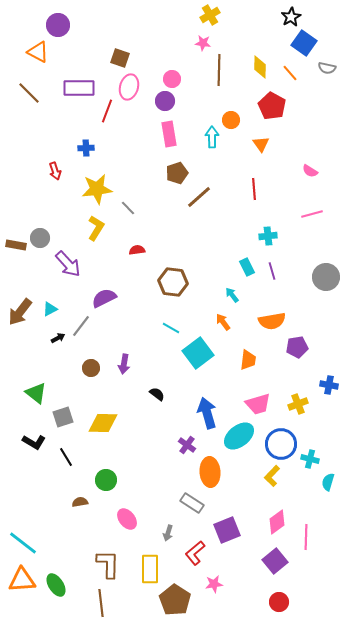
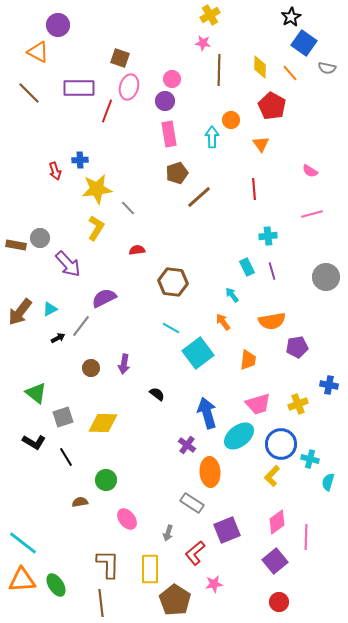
blue cross at (86, 148): moved 6 px left, 12 px down
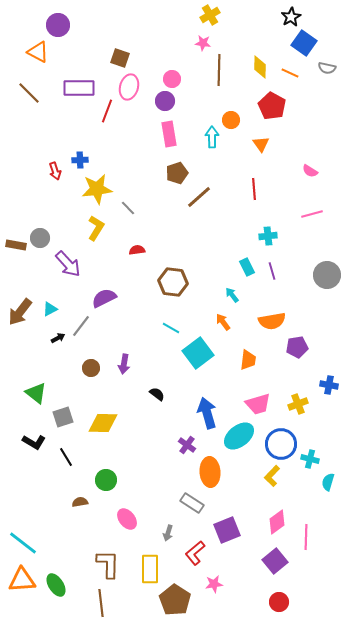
orange line at (290, 73): rotated 24 degrees counterclockwise
gray circle at (326, 277): moved 1 px right, 2 px up
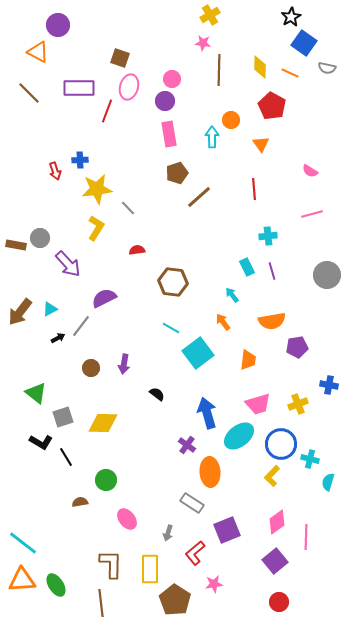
black L-shape at (34, 442): moved 7 px right
brown L-shape at (108, 564): moved 3 px right
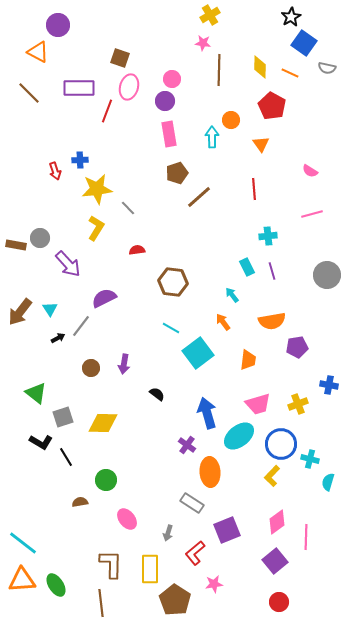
cyan triangle at (50, 309): rotated 35 degrees counterclockwise
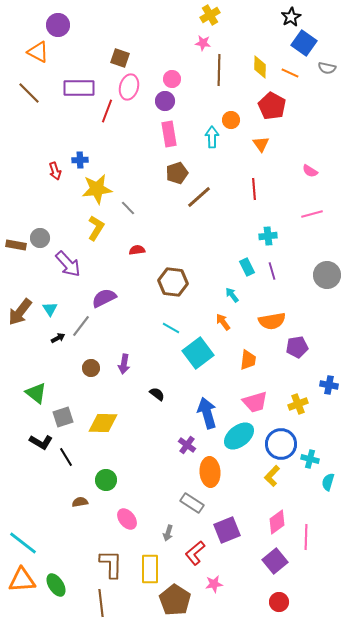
pink trapezoid at (258, 404): moved 3 px left, 2 px up
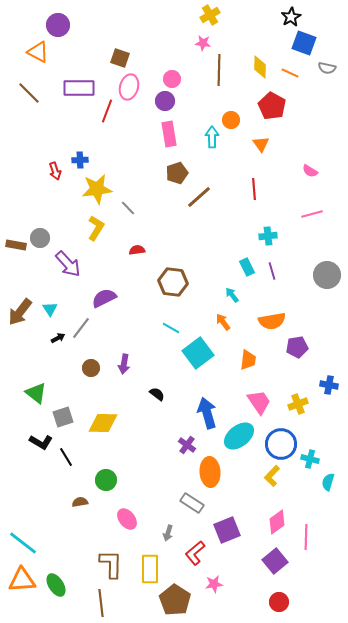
blue square at (304, 43): rotated 15 degrees counterclockwise
gray line at (81, 326): moved 2 px down
pink trapezoid at (255, 402): moved 4 px right; rotated 108 degrees counterclockwise
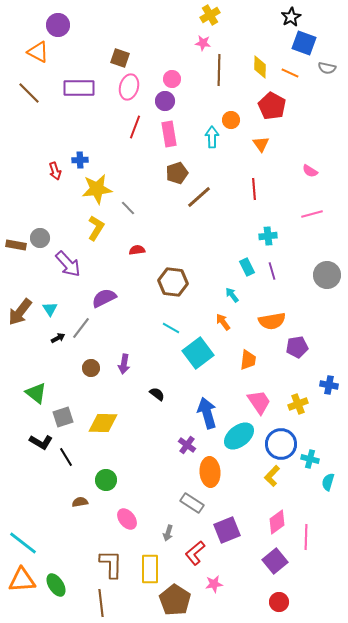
red line at (107, 111): moved 28 px right, 16 px down
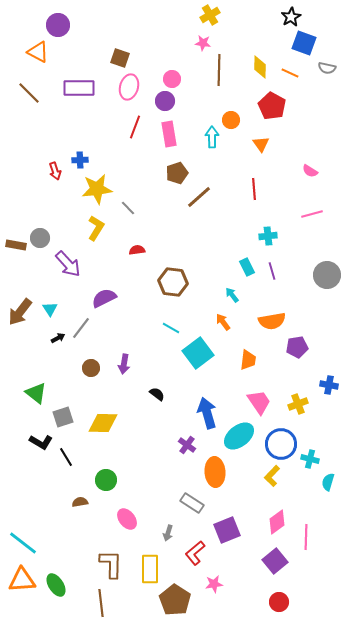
orange ellipse at (210, 472): moved 5 px right
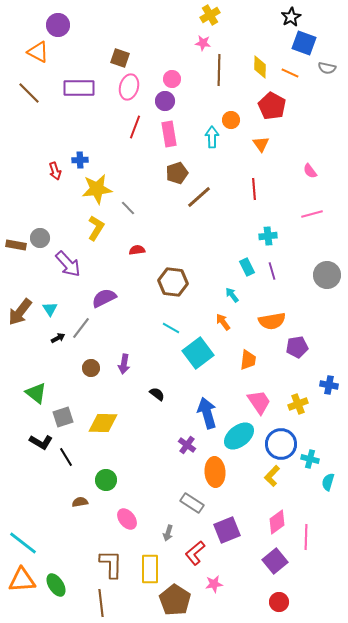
pink semicircle at (310, 171): rotated 21 degrees clockwise
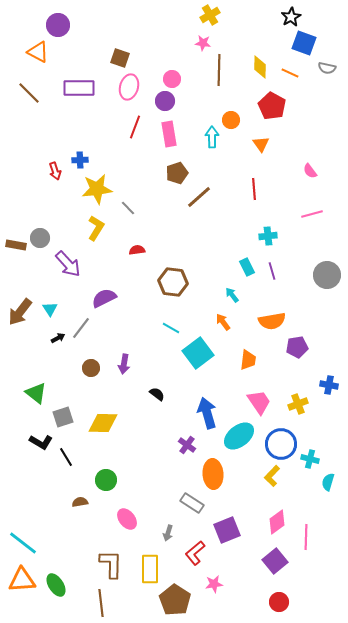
orange ellipse at (215, 472): moved 2 px left, 2 px down
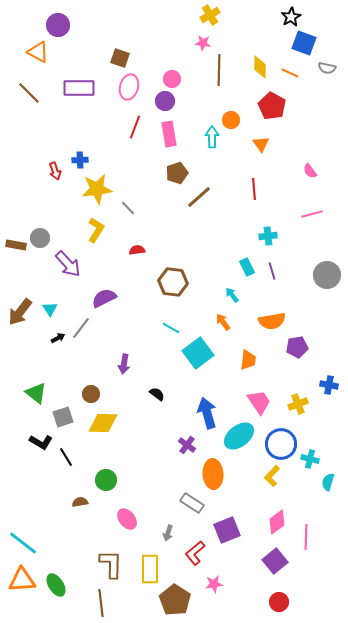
yellow L-shape at (96, 228): moved 2 px down
brown circle at (91, 368): moved 26 px down
